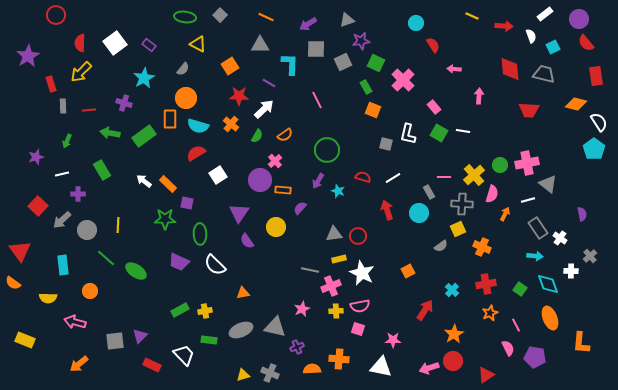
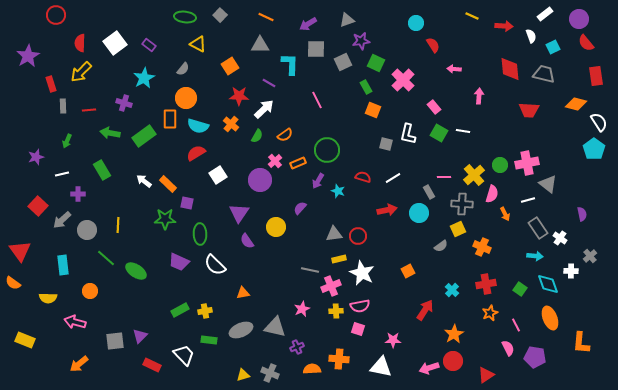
orange rectangle at (283, 190): moved 15 px right, 27 px up; rotated 28 degrees counterclockwise
red arrow at (387, 210): rotated 96 degrees clockwise
orange arrow at (505, 214): rotated 128 degrees clockwise
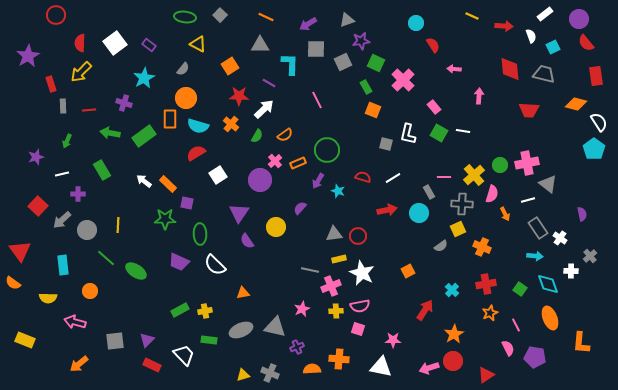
purple triangle at (140, 336): moved 7 px right, 4 px down
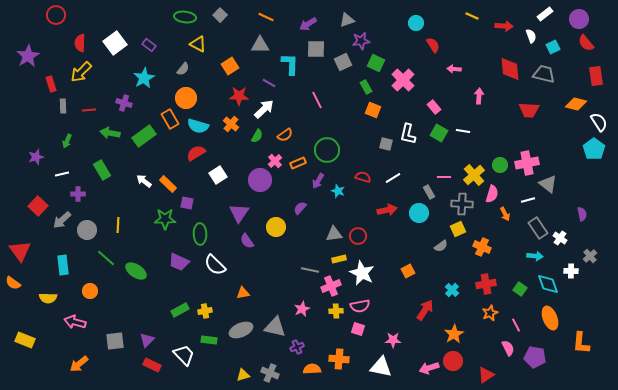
orange rectangle at (170, 119): rotated 30 degrees counterclockwise
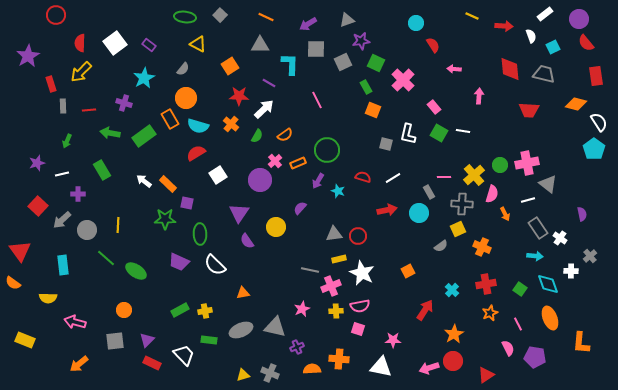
purple star at (36, 157): moved 1 px right, 6 px down
orange circle at (90, 291): moved 34 px right, 19 px down
pink line at (516, 325): moved 2 px right, 1 px up
red rectangle at (152, 365): moved 2 px up
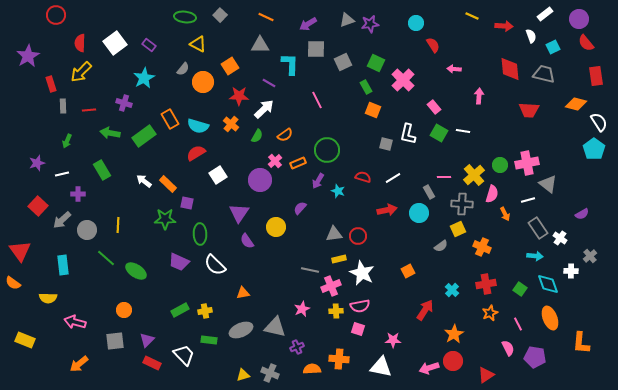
purple star at (361, 41): moved 9 px right, 17 px up
orange circle at (186, 98): moved 17 px right, 16 px up
purple semicircle at (582, 214): rotated 72 degrees clockwise
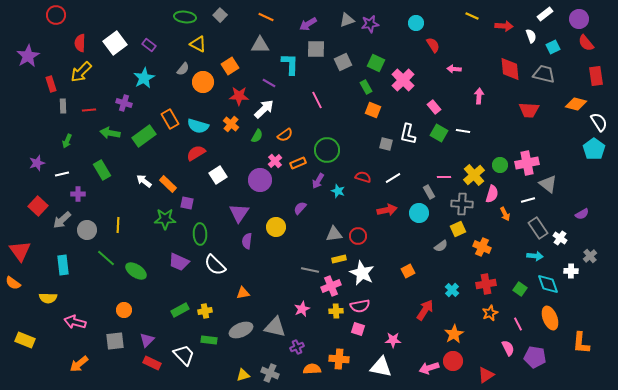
purple semicircle at (247, 241): rotated 42 degrees clockwise
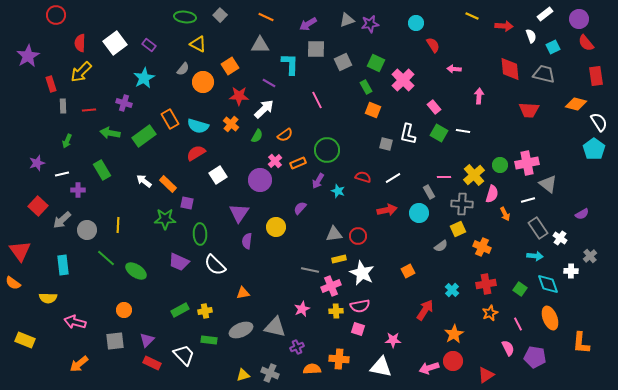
purple cross at (78, 194): moved 4 px up
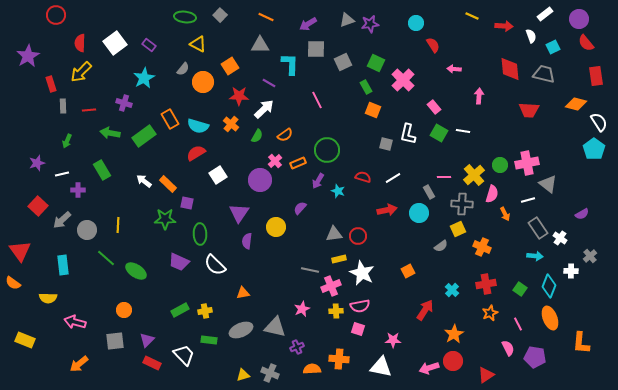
cyan diamond at (548, 284): moved 1 px right, 2 px down; rotated 40 degrees clockwise
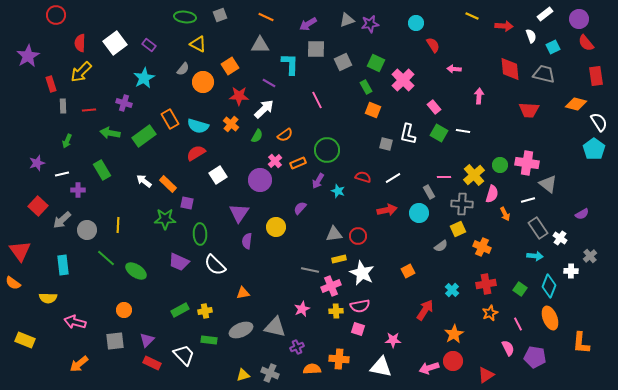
gray square at (220, 15): rotated 24 degrees clockwise
pink cross at (527, 163): rotated 20 degrees clockwise
